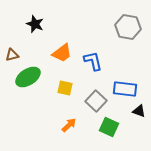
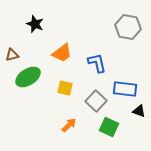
blue L-shape: moved 4 px right, 2 px down
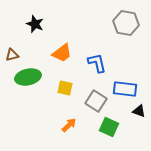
gray hexagon: moved 2 px left, 4 px up
green ellipse: rotated 20 degrees clockwise
gray square: rotated 10 degrees counterclockwise
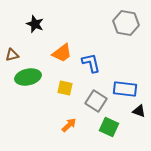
blue L-shape: moved 6 px left
